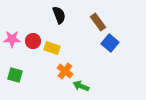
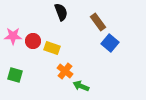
black semicircle: moved 2 px right, 3 px up
pink star: moved 1 px right, 3 px up
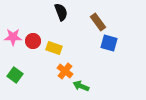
pink star: moved 1 px down
blue square: moved 1 px left; rotated 24 degrees counterclockwise
yellow rectangle: moved 2 px right
green square: rotated 21 degrees clockwise
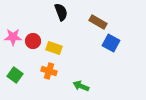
brown rectangle: rotated 24 degrees counterclockwise
blue square: moved 2 px right; rotated 12 degrees clockwise
orange cross: moved 16 px left; rotated 21 degrees counterclockwise
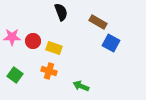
pink star: moved 1 px left
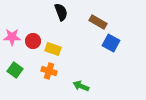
yellow rectangle: moved 1 px left, 1 px down
green square: moved 5 px up
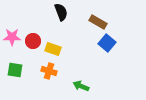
blue square: moved 4 px left; rotated 12 degrees clockwise
green square: rotated 28 degrees counterclockwise
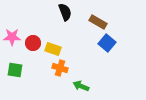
black semicircle: moved 4 px right
red circle: moved 2 px down
orange cross: moved 11 px right, 3 px up
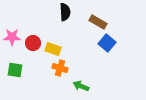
black semicircle: rotated 18 degrees clockwise
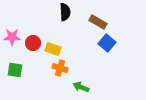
green arrow: moved 1 px down
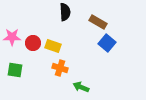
yellow rectangle: moved 3 px up
